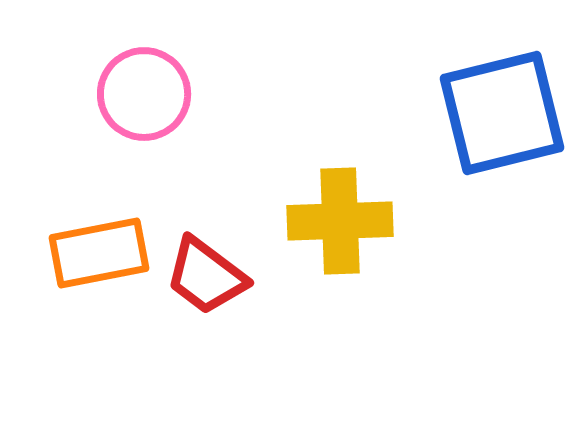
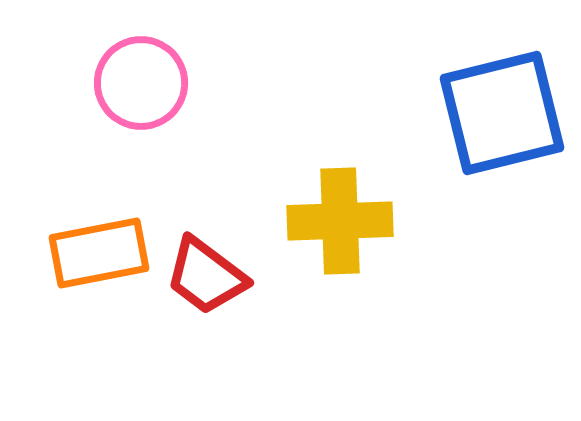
pink circle: moved 3 px left, 11 px up
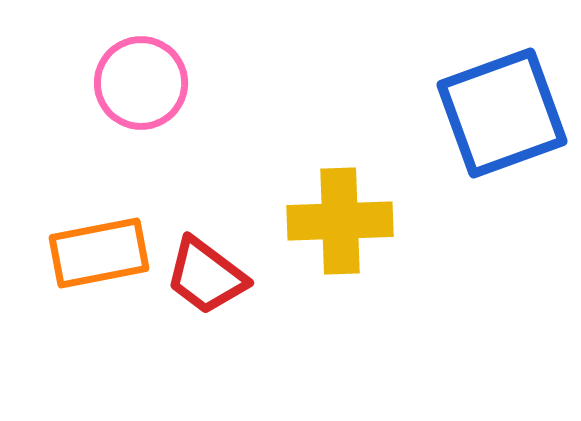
blue square: rotated 6 degrees counterclockwise
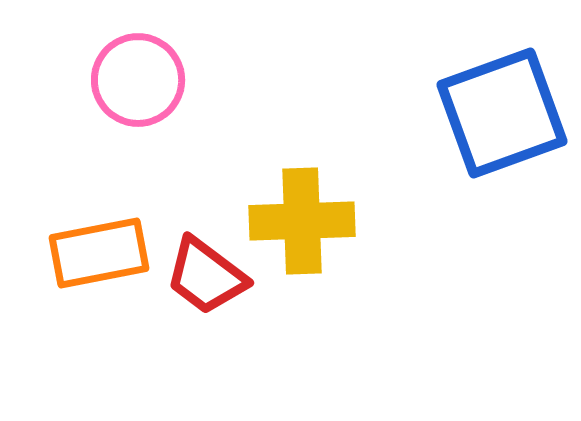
pink circle: moved 3 px left, 3 px up
yellow cross: moved 38 px left
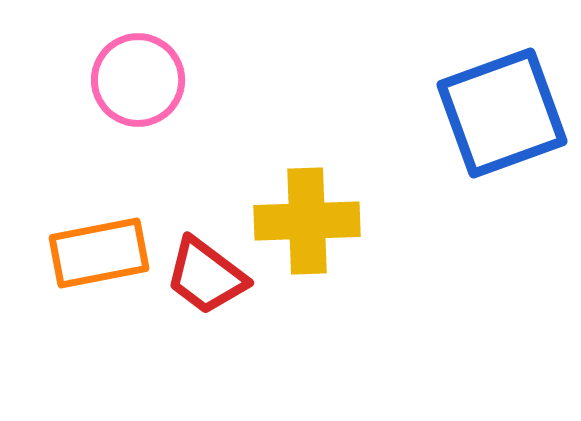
yellow cross: moved 5 px right
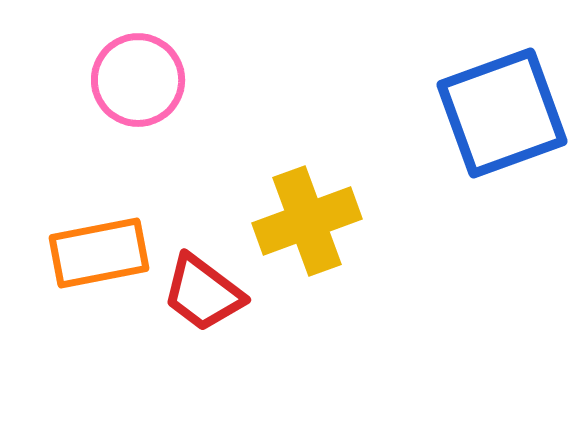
yellow cross: rotated 18 degrees counterclockwise
red trapezoid: moved 3 px left, 17 px down
